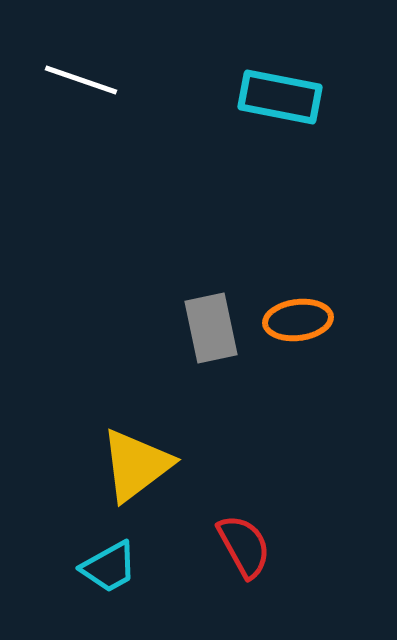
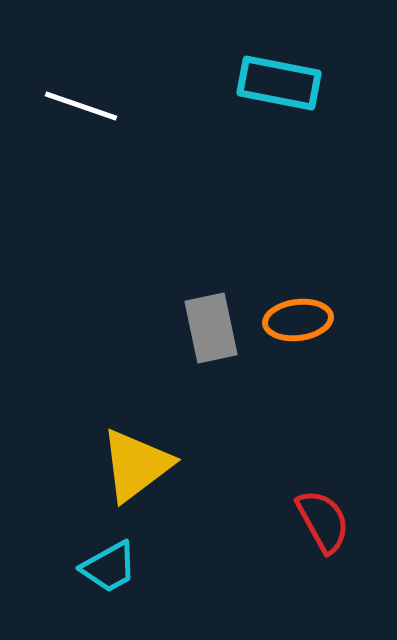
white line: moved 26 px down
cyan rectangle: moved 1 px left, 14 px up
red semicircle: moved 79 px right, 25 px up
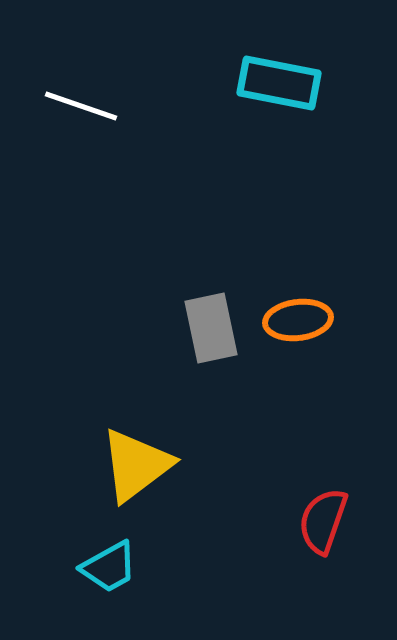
red semicircle: rotated 132 degrees counterclockwise
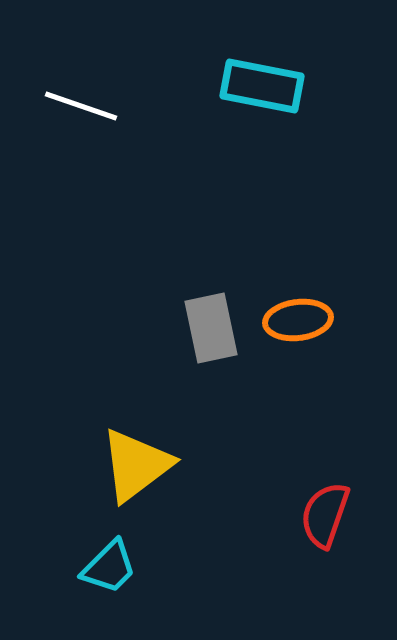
cyan rectangle: moved 17 px left, 3 px down
red semicircle: moved 2 px right, 6 px up
cyan trapezoid: rotated 16 degrees counterclockwise
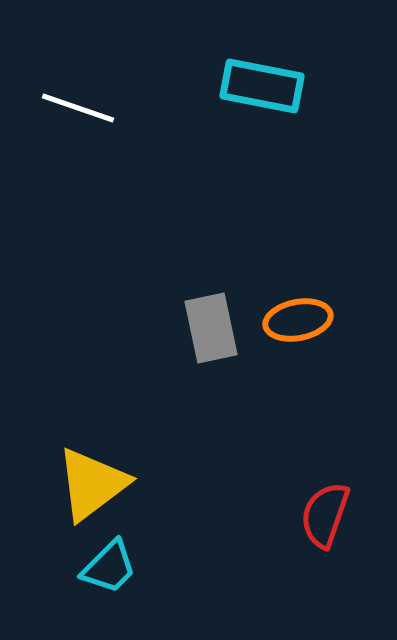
white line: moved 3 px left, 2 px down
orange ellipse: rotated 4 degrees counterclockwise
yellow triangle: moved 44 px left, 19 px down
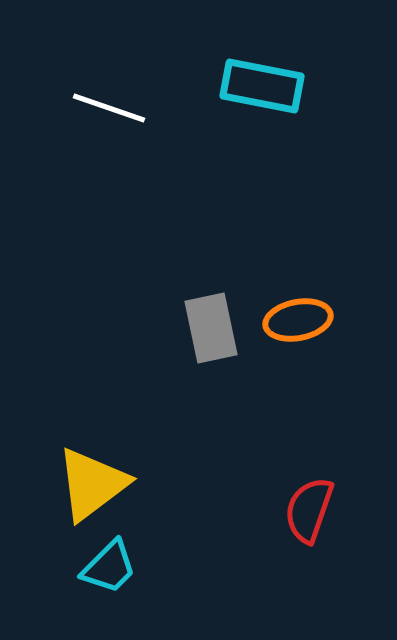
white line: moved 31 px right
red semicircle: moved 16 px left, 5 px up
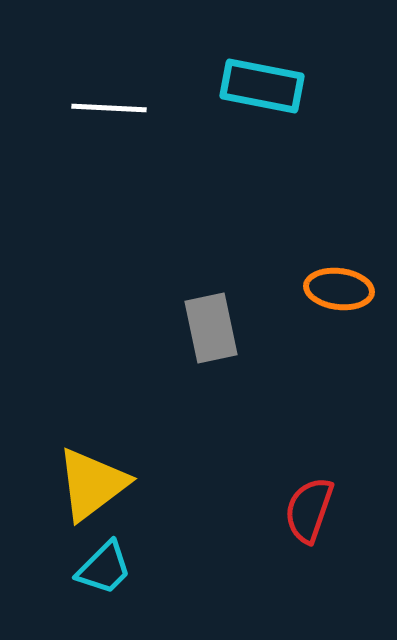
white line: rotated 16 degrees counterclockwise
orange ellipse: moved 41 px right, 31 px up; rotated 18 degrees clockwise
cyan trapezoid: moved 5 px left, 1 px down
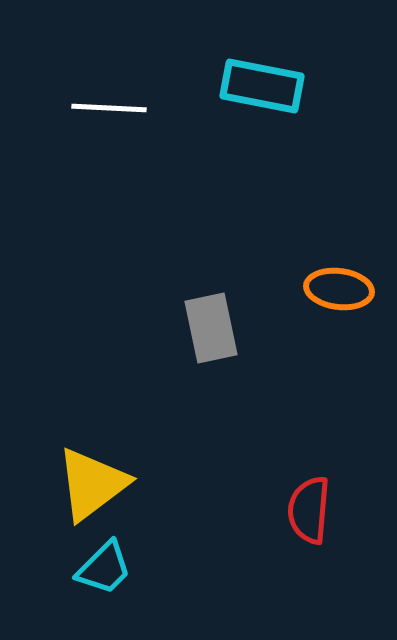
red semicircle: rotated 14 degrees counterclockwise
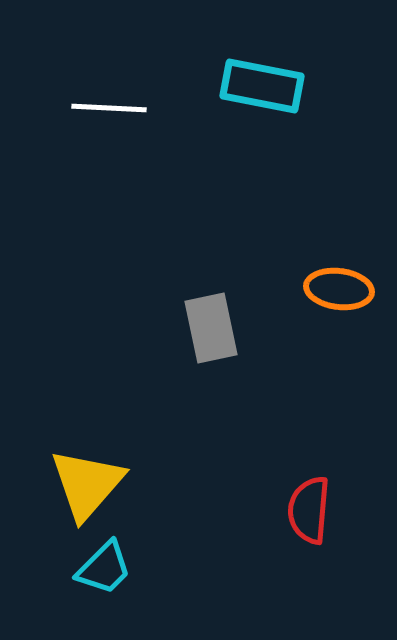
yellow triangle: moved 5 px left; rotated 12 degrees counterclockwise
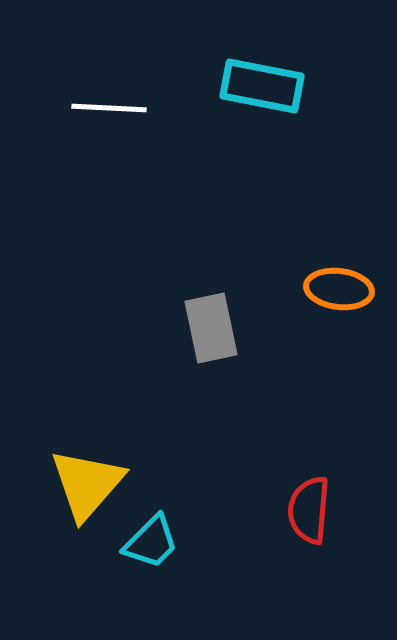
cyan trapezoid: moved 47 px right, 26 px up
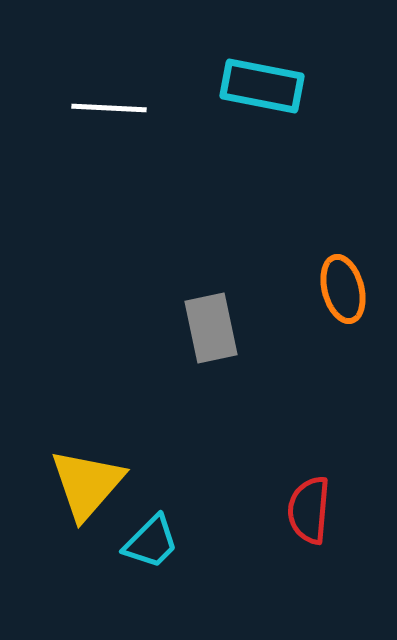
orange ellipse: moved 4 px right; rotated 68 degrees clockwise
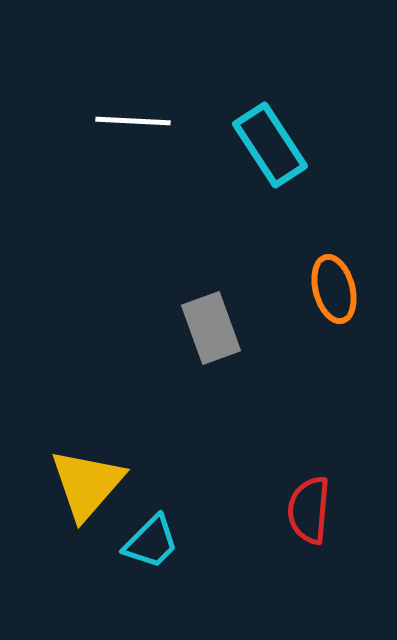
cyan rectangle: moved 8 px right, 59 px down; rotated 46 degrees clockwise
white line: moved 24 px right, 13 px down
orange ellipse: moved 9 px left
gray rectangle: rotated 8 degrees counterclockwise
